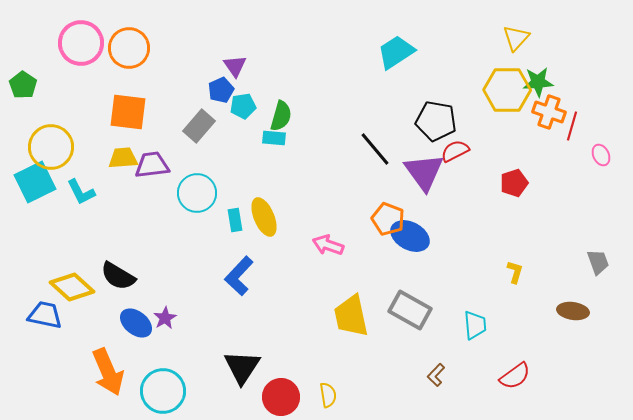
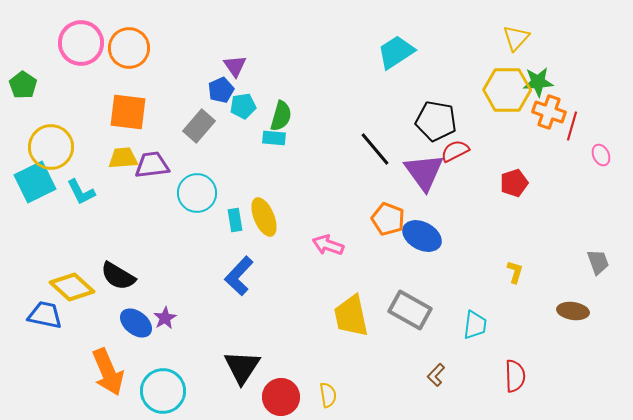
blue ellipse at (410, 236): moved 12 px right
cyan trapezoid at (475, 325): rotated 12 degrees clockwise
red semicircle at (515, 376): rotated 56 degrees counterclockwise
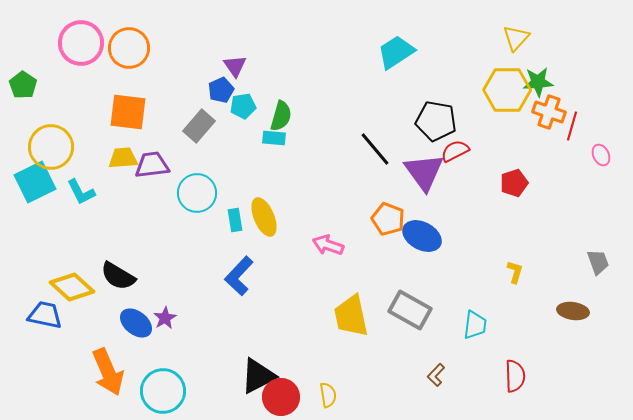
black triangle at (242, 367): moved 16 px right, 9 px down; rotated 30 degrees clockwise
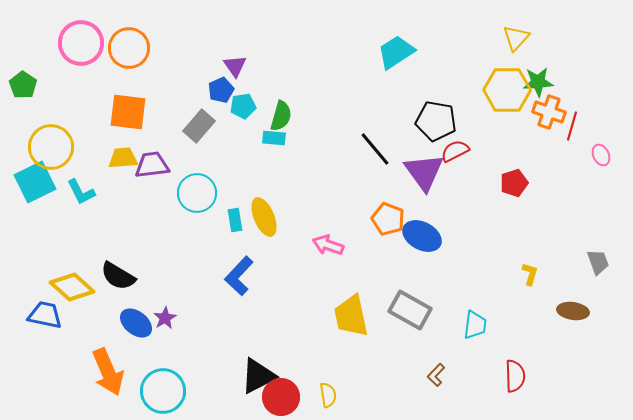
yellow L-shape at (515, 272): moved 15 px right, 2 px down
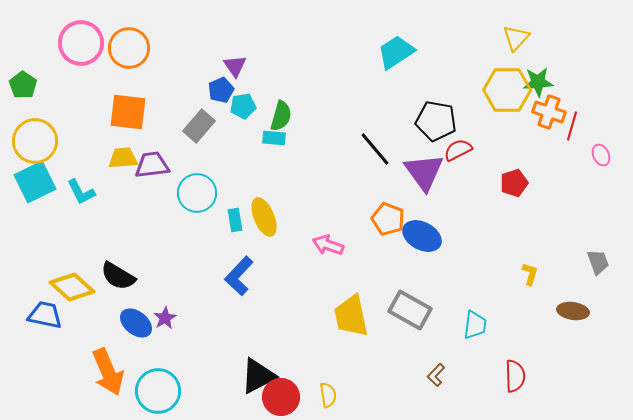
yellow circle at (51, 147): moved 16 px left, 6 px up
red semicircle at (455, 151): moved 3 px right, 1 px up
cyan circle at (163, 391): moved 5 px left
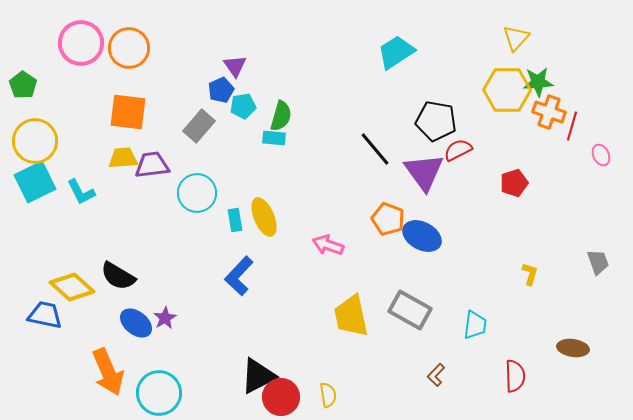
brown ellipse at (573, 311): moved 37 px down
cyan circle at (158, 391): moved 1 px right, 2 px down
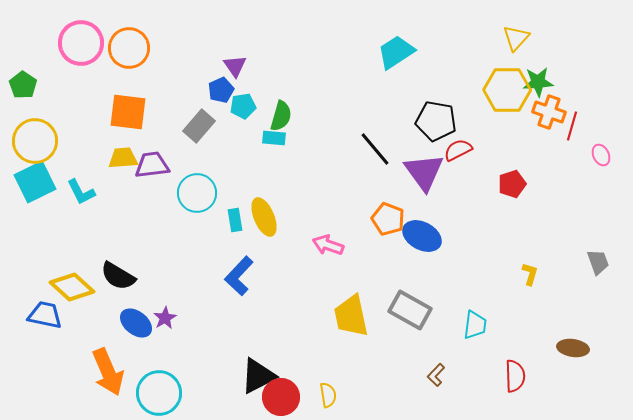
red pentagon at (514, 183): moved 2 px left, 1 px down
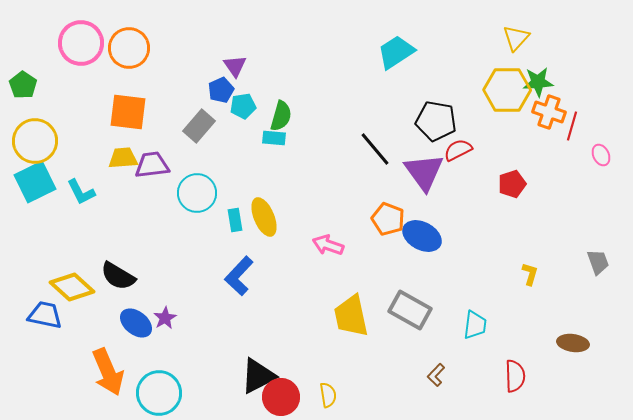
brown ellipse at (573, 348): moved 5 px up
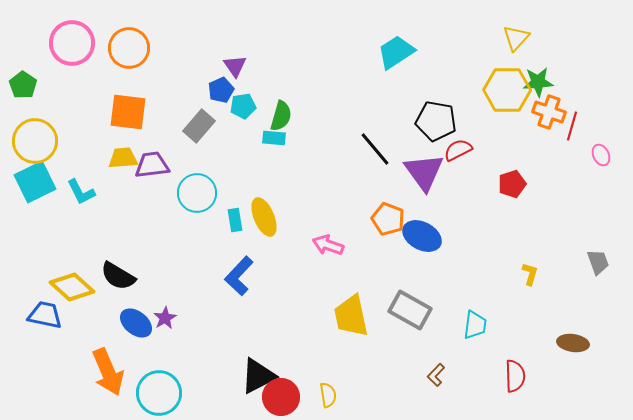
pink circle at (81, 43): moved 9 px left
